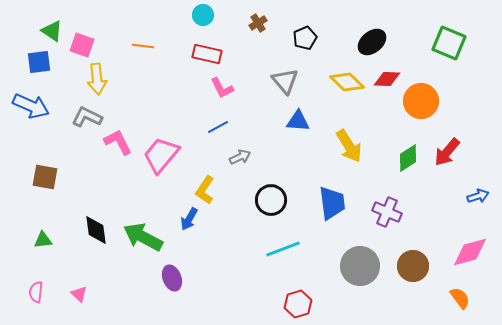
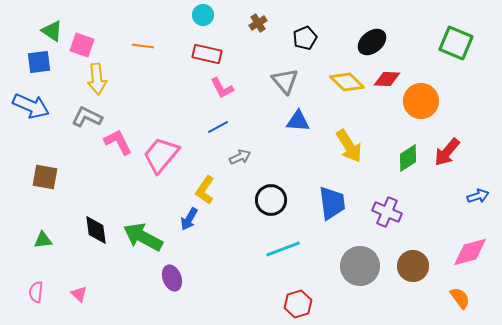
green square at (449, 43): moved 7 px right
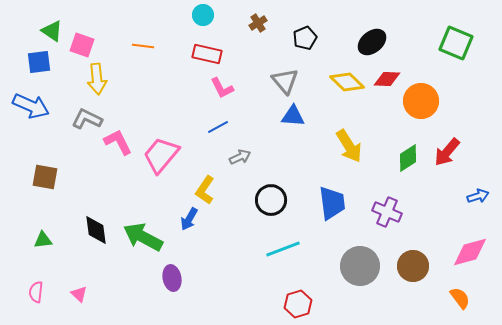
gray L-shape at (87, 117): moved 2 px down
blue triangle at (298, 121): moved 5 px left, 5 px up
purple ellipse at (172, 278): rotated 10 degrees clockwise
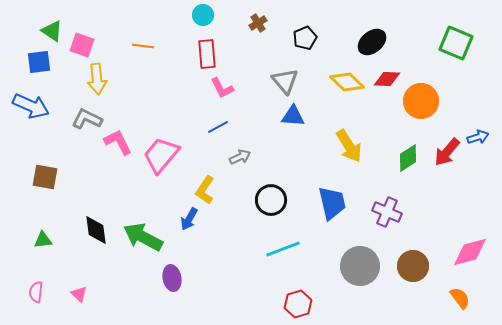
red rectangle at (207, 54): rotated 72 degrees clockwise
blue arrow at (478, 196): moved 59 px up
blue trapezoid at (332, 203): rotated 6 degrees counterclockwise
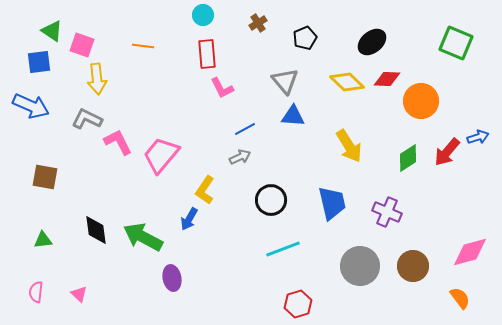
blue line at (218, 127): moved 27 px right, 2 px down
